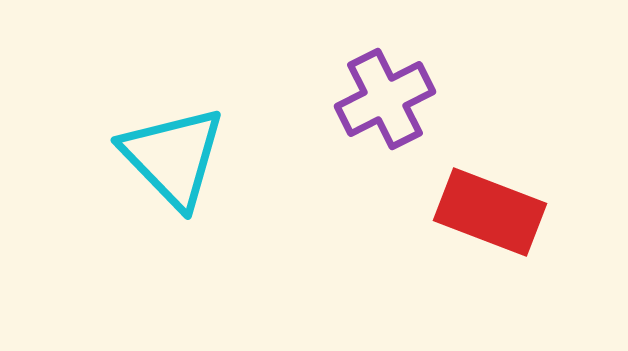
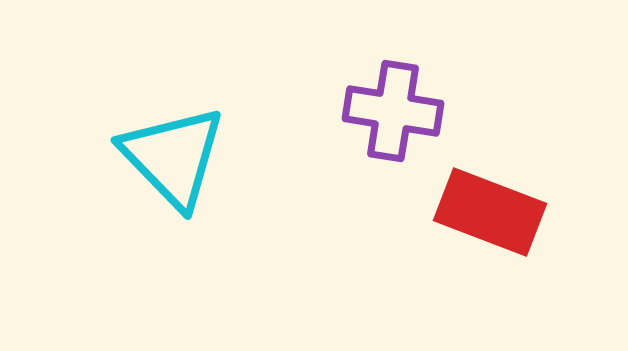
purple cross: moved 8 px right, 12 px down; rotated 36 degrees clockwise
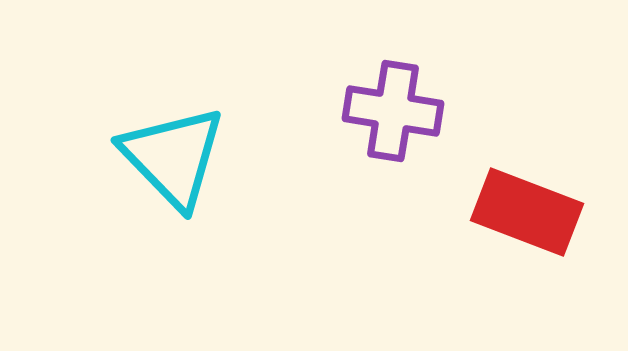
red rectangle: moved 37 px right
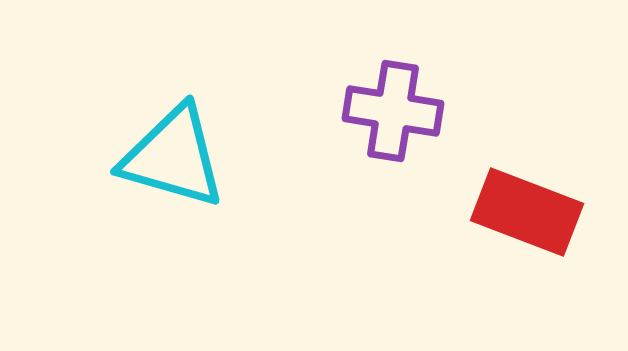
cyan triangle: rotated 30 degrees counterclockwise
